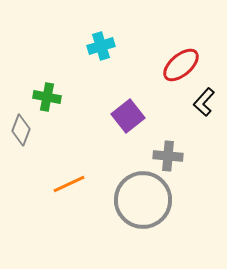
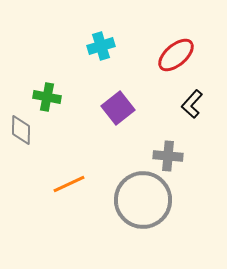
red ellipse: moved 5 px left, 10 px up
black L-shape: moved 12 px left, 2 px down
purple square: moved 10 px left, 8 px up
gray diamond: rotated 20 degrees counterclockwise
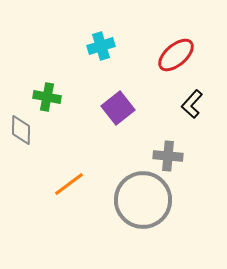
orange line: rotated 12 degrees counterclockwise
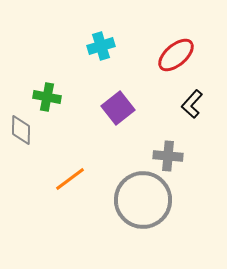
orange line: moved 1 px right, 5 px up
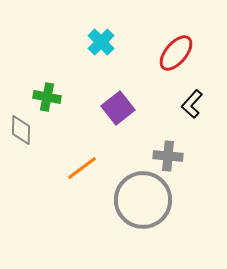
cyan cross: moved 4 px up; rotated 28 degrees counterclockwise
red ellipse: moved 2 px up; rotated 9 degrees counterclockwise
orange line: moved 12 px right, 11 px up
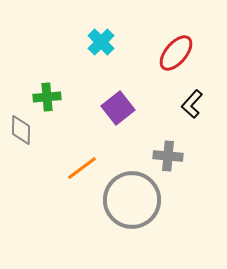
green cross: rotated 16 degrees counterclockwise
gray circle: moved 11 px left
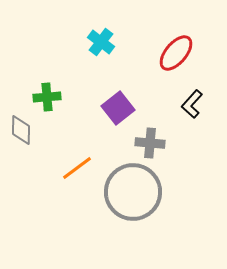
cyan cross: rotated 8 degrees counterclockwise
gray cross: moved 18 px left, 13 px up
orange line: moved 5 px left
gray circle: moved 1 px right, 8 px up
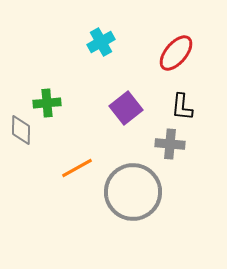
cyan cross: rotated 24 degrees clockwise
green cross: moved 6 px down
black L-shape: moved 10 px left, 3 px down; rotated 36 degrees counterclockwise
purple square: moved 8 px right
gray cross: moved 20 px right, 1 px down
orange line: rotated 8 degrees clockwise
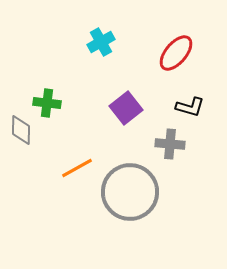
green cross: rotated 12 degrees clockwise
black L-shape: moved 8 px right; rotated 80 degrees counterclockwise
gray circle: moved 3 px left
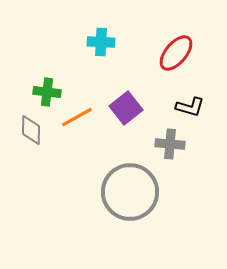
cyan cross: rotated 32 degrees clockwise
green cross: moved 11 px up
gray diamond: moved 10 px right
orange line: moved 51 px up
